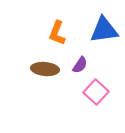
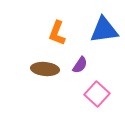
pink square: moved 1 px right, 2 px down
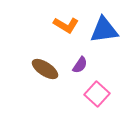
orange L-shape: moved 9 px right, 8 px up; rotated 80 degrees counterclockwise
brown ellipse: rotated 28 degrees clockwise
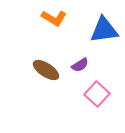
orange L-shape: moved 12 px left, 7 px up
purple semicircle: rotated 24 degrees clockwise
brown ellipse: moved 1 px right, 1 px down
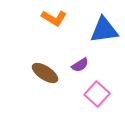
brown ellipse: moved 1 px left, 3 px down
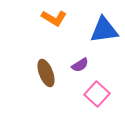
brown ellipse: moved 1 px right; rotated 36 degrees clockwise
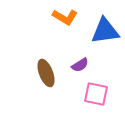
orange L-shape: moved 11 px right, 1 px up
blue triangle: moved 1 px right, 1 px down
pink square: moved 1 px left; rotated 30 degrees counterclockwise
